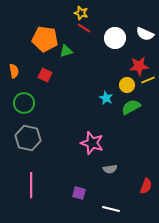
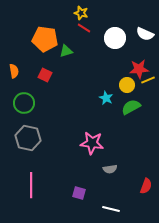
red star: moved 3 px down
pink star: rotated 10 degrees counterclockwise
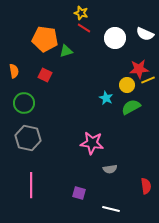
red semicircle: rotated 28 degrees counterclockwise
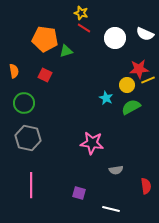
gray semicircle: moved 6 px right, 1 px down
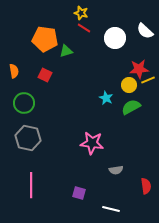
white semicircle: moved 3 px up; rotated 18 degrees clockwise
yellow circle: moved 2 px right
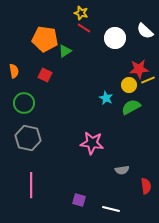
green triangle: moved 1 px left; rotated 16 degrees counterclockwise
gray semicircle: moved 6 px right
purple square: moved 7 px down
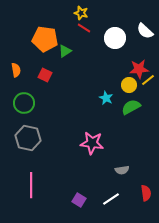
orange semicircle: moved 2 px right, 1 px up
yellow line: rotated 16 degrees counterclockwise
red semicircle: moved 7 px down
purple square: rotated 16 degrees clockwise
white line: moved 10 px up; rotated 48 degrees counterclockwise
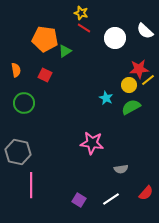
gray hexagon: moved 10 px left, 14 px down
gray semicircle: moved 1 px left, 1 px up
red semicircle: rotated 49 degrees clockwise
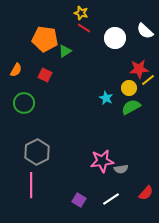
orange semicircle: rotated 40 degrees clockwise
yellow circle: moved 3 px down
pink star: moved 10 px right, 18 px down; rotated 15 degrees counterclockwise
gray hexagon: moved 19 px right; rotated 20 degrees clockwise
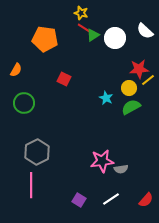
green triangle: moved 28 px right, 16 px up
red square: moved 19 px right, 4 px down
red semicircle: moved 7 px down
